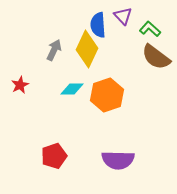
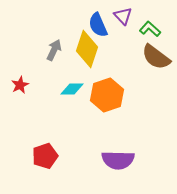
blue semicircle: rotated 20 degrees counterclockwise
yellow diamond: rotated 6 degrees counterclockwise
red pentagon: moved 9 px left
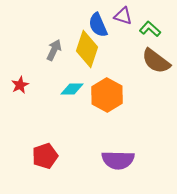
purple triangle: rotated 30 degrees counterclockwise
brown semicircle: moved 4 px down
orange hexagon: rotated 12 degrees counterclockwise
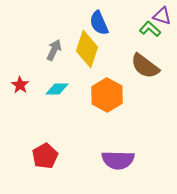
purple triangle: moved 39 px right
blue semicircle: moved 1 px right, 2 px up
brown semicircle: moved 11 px left, 5 px down
red star: rotated 12 degrees counterclockwise
cyan diamond: moved 15 px left
red pentagon: rotated 10 degrees counterclockwise
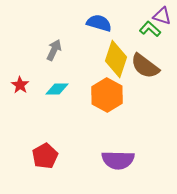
blue semicircle: rotated 130 degrees clockwise
yellow diamond: moved 29 px right, 10 px down
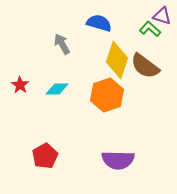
gray arrow: moved 8 px right, 6 px up; rotated 55 degrees counterclockwise
yellow diamond: moved 1 px right, 1 px down
orange hexagon: rotated 12 degrees clockwise
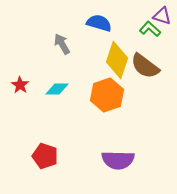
red pentagon: rotated 25 degrees counterclockwise
